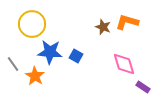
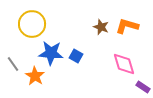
orange L-shape: moved 4 px down
brown star: moved 2 px left
blue star: moved 1 px right, 1 px down
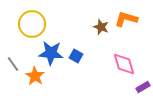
orange L-shape: moved 1 px left, 7 px up
purple rectangle: rotated 64 degrees counterclockwise
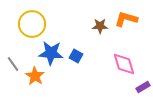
brown star: moved 1 px left, 1 px up; rotated 21 degrees counterclockwise
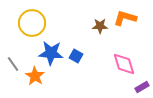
orange L-shape: moved 1 px left, 1 px up
yellow circle: moved 1 px up
purple rectangle: moved 1 px left
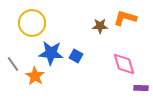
purple rectangle: moved 1 px left, 1 px down; rotated 32 degrees clockwise
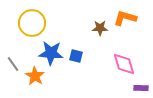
brown star: moved 2 px down
blue square: rotated 16 degrees counterclockwise
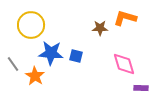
yellow circle: moved 1 px left, 2 px down
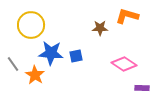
orange L-shape: moved 2 px right, 2 px up
blue square: rotated 24 degrees counterclockwise
pink diamond: rotated 40 degrees counterclockwise
orange star: moved 1 px up
purple rectangle: moved 1 px right
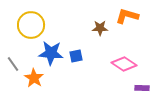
orange star: moved 1 px left, 3 px down
